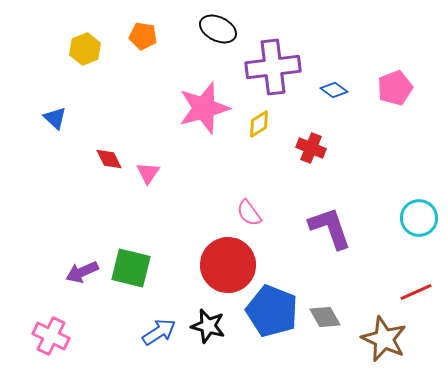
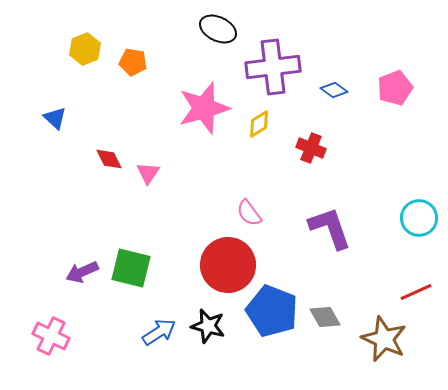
orange pentagon: moved 10 px left, 26 px down
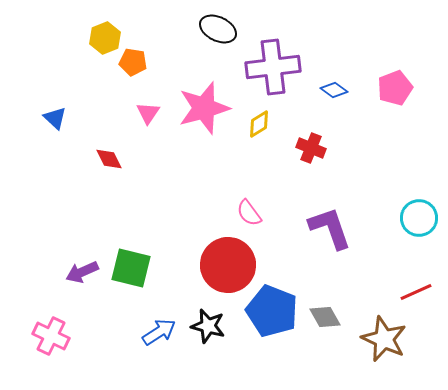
yellow hexagon: moved 20 px right, 11 px up
pink triangle: moved 60 px up
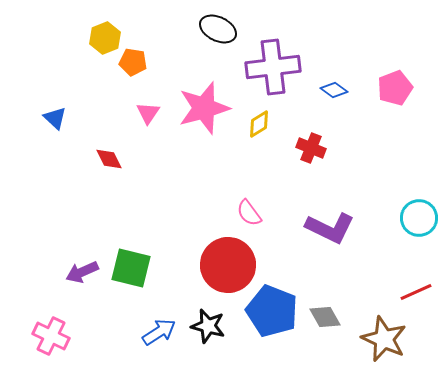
purple L-shape: rotated 135 degrees clockwise
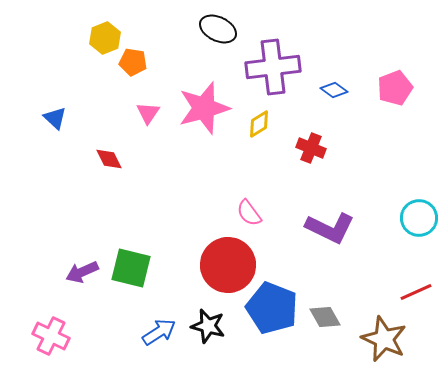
blue pentagon: moved 3 px up
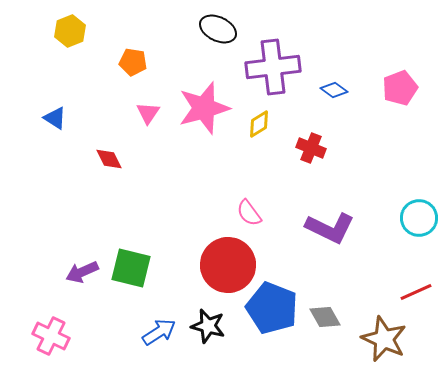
yellow hexagon: moved 35 px left, 7 px up
pink pentagon: moved 5 px right
blue triangle: rotated 10 degrees counterclockwise
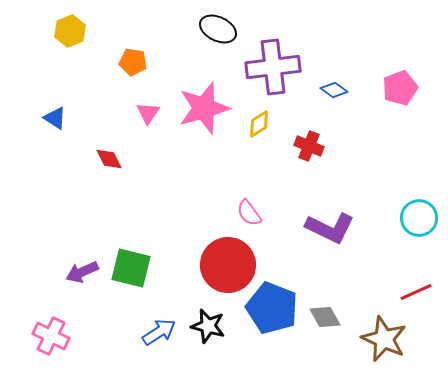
red cross: moved 2 px left, 2 px up
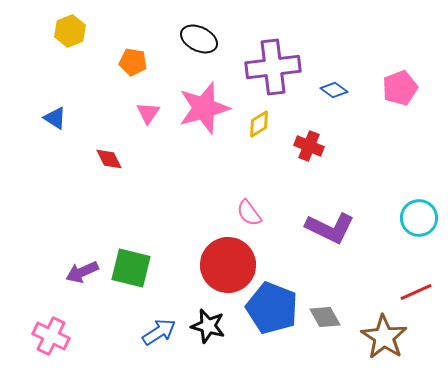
black ellipse: moved 19 px left, 10 px down
brown star: moved 2 px up; rotated 9 degrees clockwise
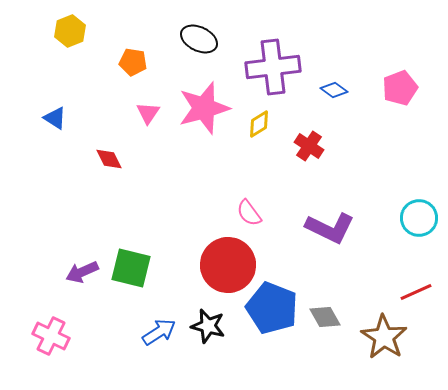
red cross: rotated 12 degrees clockwise
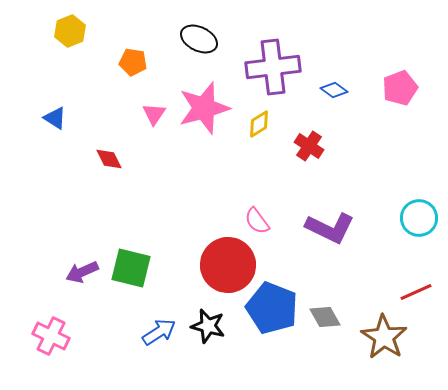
pink triangle: moved 6 px right, 1 px down
pink semicircle: moved 8 px right, 8 px down
